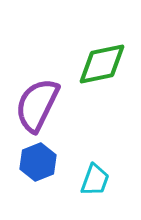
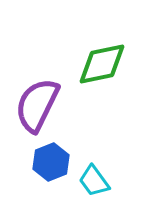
blue hexagon: moved 13 px right
cyan trapezoid: moved 1 px left, 1 px down; rotated 124 degrees clockwise
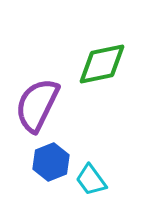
cyan trapezoid: moved 3 px left, 1 px up
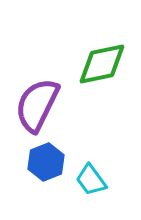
blue hexagon: moved 5 px left
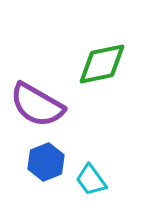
purple semicircle: rotated 86 degrees counterclockwise
